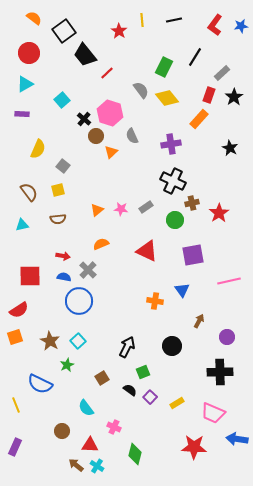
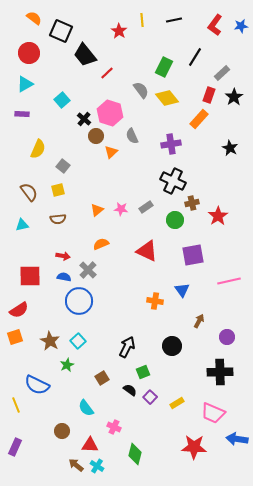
black square at (64, 31): moved 3 px left; rotated 30 degrees counterclockwise
red star at (219, 213): moved 1 px left, 3 px down
blue semicircle at (40, 384): moved 3 px left, 1 px down
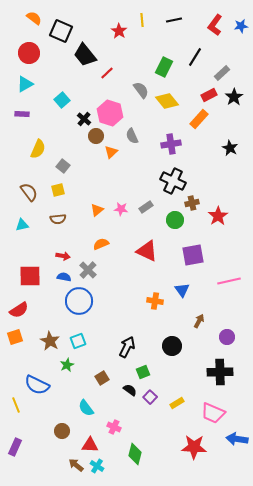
red rectangle at (209, 95): rotated 42 degrees clockwise
yellow diamond at (167, 98): moved 3 px down
cyan square at (78, 341): rotated 21 degrees clockwise
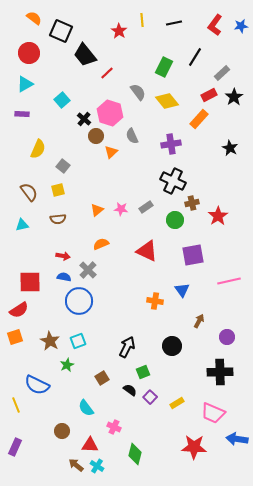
black line at (174, 20): moved 3 px down
gray semicircle at (141, 90): moved 3 px left, 2 px down
red square at (30, 276): moved 6 px down
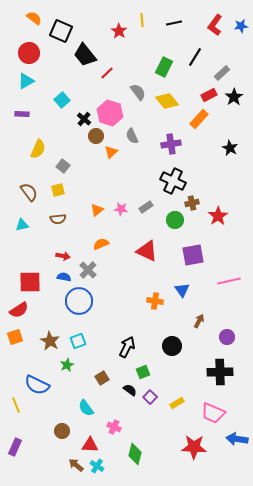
cyan triangle at (25, 84): moved 1 px right, 3 px up
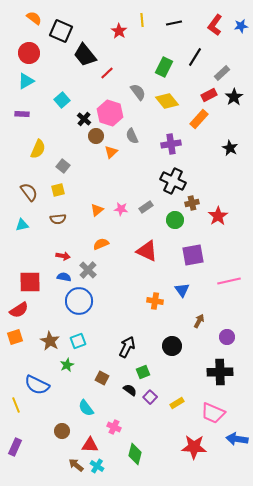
brown square at (102, 378): rotated 32 degrees counterclockwise
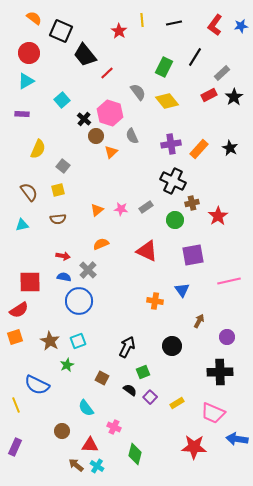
orange rectangle at (199, 119): moved 30 px down
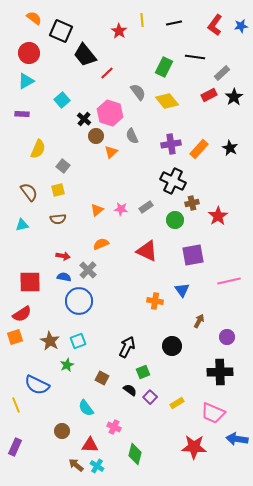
black line at (195, 57): rotated 66 degrees clockwise
red semicircle at (19, 310): moved 3 px right, 4 px down
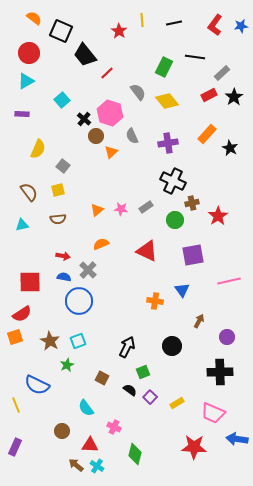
purple cross at (171, 144): moved 3 px left, 1 px up
orange rectangle at (199, 149): moved 8 px right, 15 px up
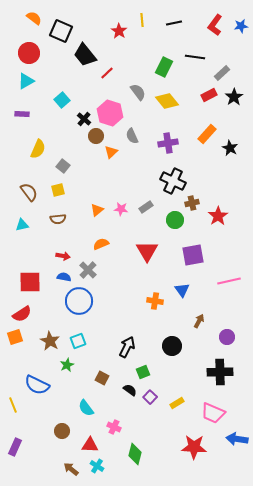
red triangle at (147, 251): rotated 35 degrees clockwise
yellow line at (16, 405): moved 3 px left
brown arrow at (76, 465): moved 5 px left, 4 px down
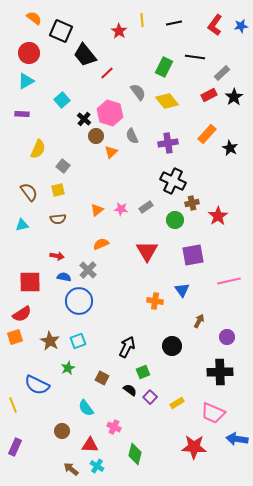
red arrow at (63, 256): moved 6 px left
green star at (67, 365): moved 1 px right, 3 px down
